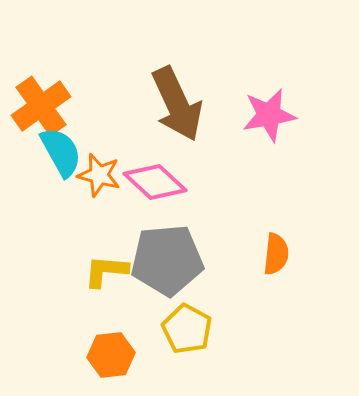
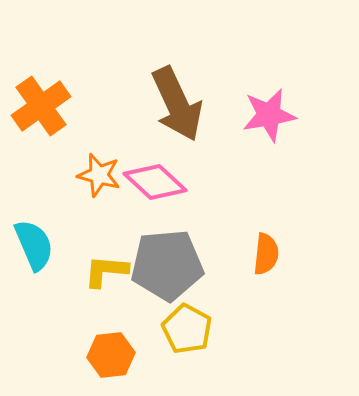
cyan semicircle: moved 27 px left, 93 px down; rotated 6 degrees clockwise
orange semicircle: moved 10 px left
gray pentagon: moved 5 px down
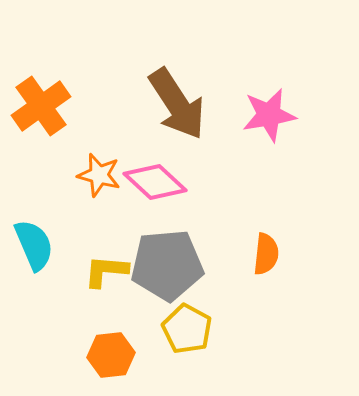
brown arrow: rotated 8 degrees counterclockwise
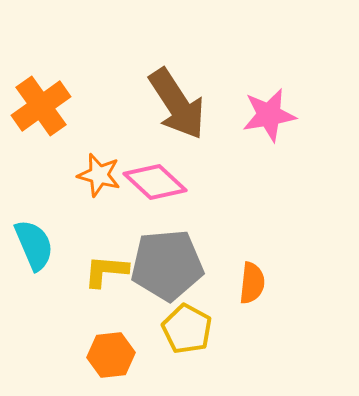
orange semicircle: moved 14 px left, 29 px down
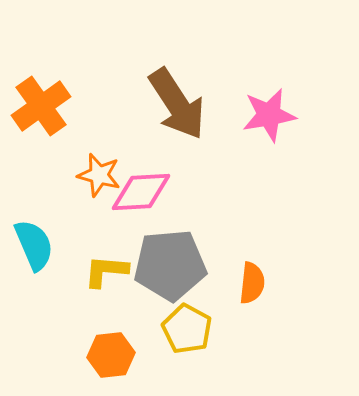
pink diamond: moved 14 px left, 10 px down; rotated 46 degrees counterclockwise
gray pentagon: moved 3 px right
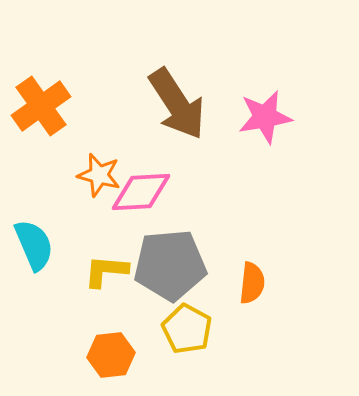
pink star: moved 4 px left, 2 px down
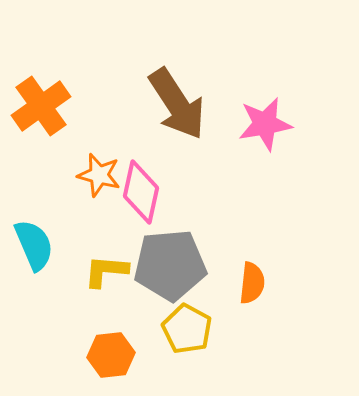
pink star: moved 7 px down
pink diamond: rotated 74 degrees counterclockwise
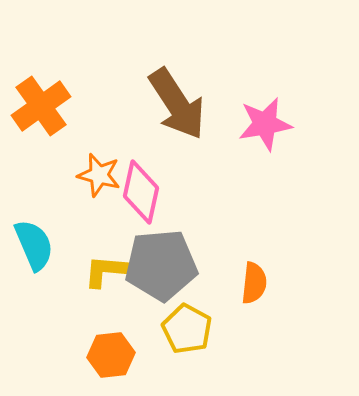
gray pentagon: moved 9 px left
orange semicircle: moved 2 px right
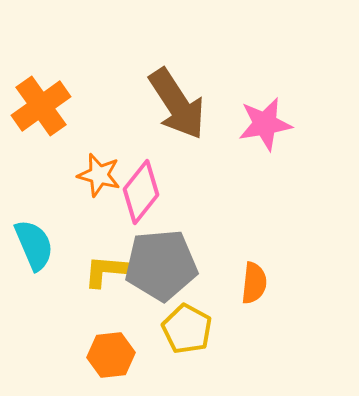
pink diamond: rotated 26 degrees clockwise
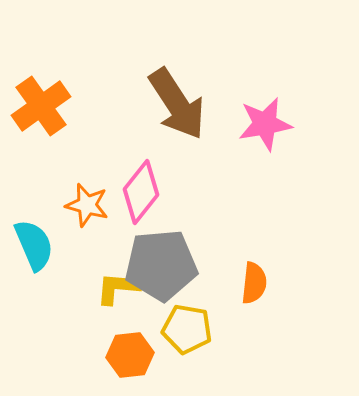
orange star: moved 12 px left, 30 px down
yellow L-shape: moved 12 px right, 17 px down
yellow pentagon: rotated 18 degrees counterclockwise
orange hexagon: moved 19 px right
